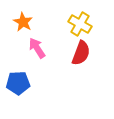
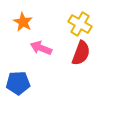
pink arrow: moved 4 px right; rotated 35 degrees counterclockwise
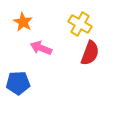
red semicircle: moved 9 px right
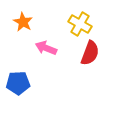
pink arrow: moved 5 px right
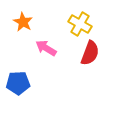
pink arrow: rotated 10 degrees clockwise
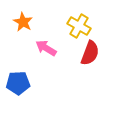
yellow cross: moved 1 px left, 2 px down
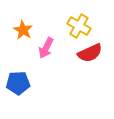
orange star: moved 8 px down
pink arrow: rotated 95 degrees counterclockwise
red semicircle: rotated 45 degrees clockwise
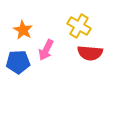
pink arrow: moved 2 px down
red semicircle: rotated 30 degrees clockwise
blue pentagon: moved 21 px up
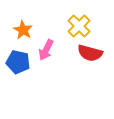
yellow cross: rotated 15 degrees clockwise
red semicircle: rotated 10 degrees clockwise
blue pentagon: rotated 15 degrees clockwise
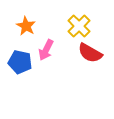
orange star: moved 3 px right, 4 px up
red semicircle: rotated 15 degrees clockwise
blue pentagon: moved 2 px right
